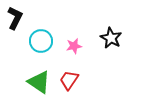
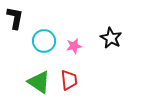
black L-shape: rotated 15 degrees counterclockwise
cyan circle: moved 3 px right
red trapezoid: rotated 140 degrees clockwise
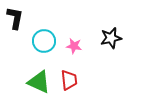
black star: rotated 30 degrees clockwise
pink star: rotated 21 degrees clockwise
green triangle: rotated 10 degrees counterclockwise
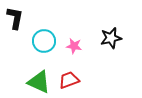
red trapezoid: rotated 105 degrees counterclockwise
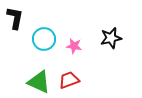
cyan circle: moved 2 px up
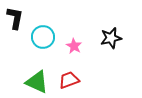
cyan circle: moved 1 px left, 2 px up
pink star: rotated 21 degrees clockwise
green triangle: moved 2 px left
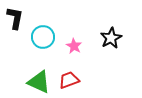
black star: rotated 15 degrees counterclockwise
green triangle: moved 2 px right
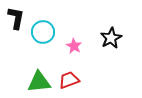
black L-shape: moved 1 px right
cyan circle: moved 5 px up
green triangle: rotated 30 degrees counterclockwise
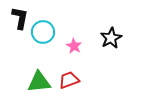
black L-shape: moved 4 px right
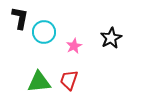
cyan circle: moved 1 px right
pink star: rotated 14 degrees clockwise
red trapezoid: rotated 50 degrees counterclockwise
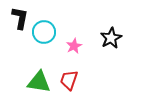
green triangle: rotated 15 degrees clockwise
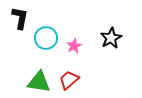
cyan circle: moved 2 px right, 6 px down
red trapezoid: rotated 30 degrees clockwise
